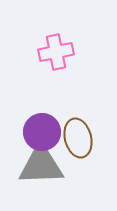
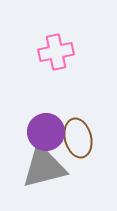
purple circle: moved 4 px right
gray triangle: moved 3 px right, 2 px down; rotated 12 degrees counterclockwise
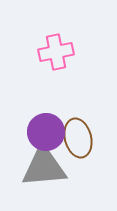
gray triangle: rotated 9 degrees clockwise
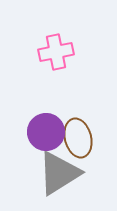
gray triangle: moved 15 px right, 6 px down; rotated 27 degrees counterclockwise
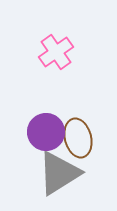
pink cross: rotated 24 degrees counterclockwise
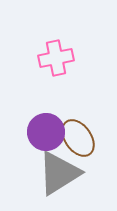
pink cross: moved 6 px down; rotated 24 degrees clockwise
brown ellipse: rotated 21 degrees counterclockwise
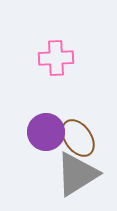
pink cross: rotated 8 degrees clockwise
gray triangle: moved 18 px right, 1 px down
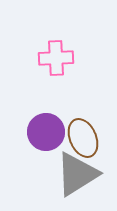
brown ellipse: moved 5 px right; rotated 12 degrees clockwise
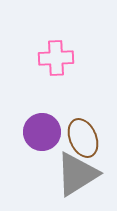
purple circle: moved 4 px left
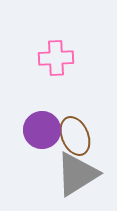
purple circle: moved 2 px up
brown ellipse: moved 8 px left, 2 px up
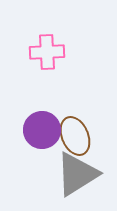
pink cross: moved 9 px left, 6 px up
